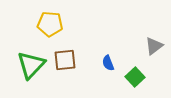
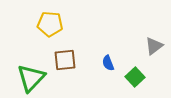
green triangle: moved 13 px down
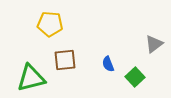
gray triangle: moved 2 px up
blue semicircle: moved 1 px down
green triangle: rotated 32 degrees clockwise
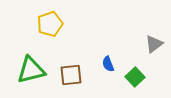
yellow pentagon: rotated 25 degrees counterclockwise
brown square: moved 6 px right, 15 px down
green triangle: moved 8 px up
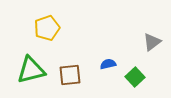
yellow pentagon: moved 3 px left, 4 px down
gray triangle: moved 2 px left, 2 px up
blue semicircle: rotated 98 degrees clockwise
brown square: moved 1 px left
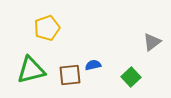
blue semicircle: moved 15 px left, 1 px down
green square: moved 4 px left
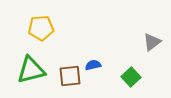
yellow pentagon: moved 6 px left; rotated 15 degrees clockwise
brown square: moved 1 px down
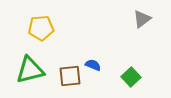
gray triangle: moved 10 px left, 23 px up
blue semicircle: rotated 35 degrees clockwise
green triangle: moved 1 px left
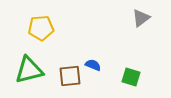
gray triangle: moved 1 px left, 1 px up
green triangle: moved 1 px left
green square: rotated 30 degrees counterclockwise
